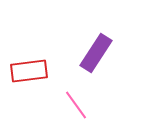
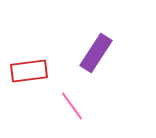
pink line: moved 4 px left, 1 px down
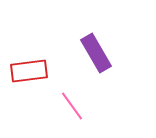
purple rectangle: rotated 63 degrees counterclockwise
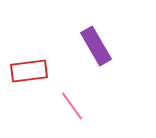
purple rectangle: moved 7 px up
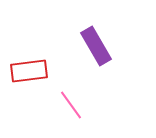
pink line: moved 1 px left, 1 px up
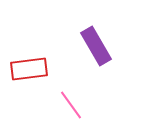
red rectangle: moved 2 px up
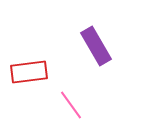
red rectangle: moved 3 px down
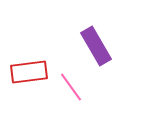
pink line: moved 18 px up
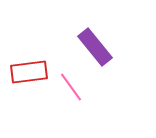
purple rectangle: moved 1 px left, 1 px down; rotated 9 degrees counterclockwise
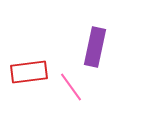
purple rectangle: rotated 51 degrees clockwise
